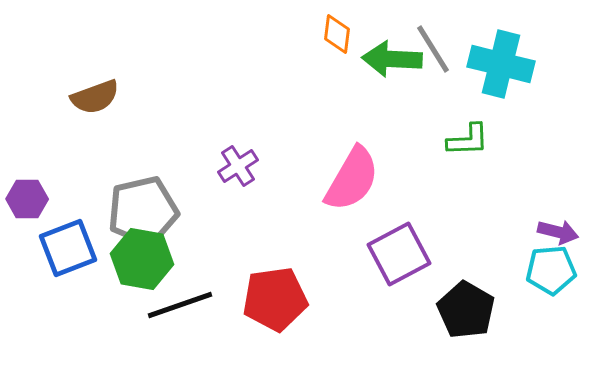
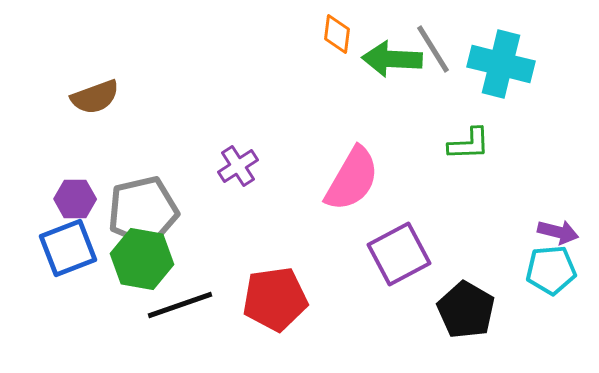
green L-shape: moved 1 px right, 4 px down
purple hexagon: moved 48 px right
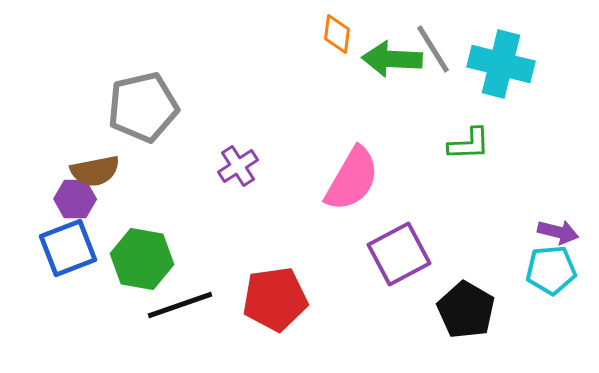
brown semicircle: moved 74 px down; rotated 9 degrees clockwise
gray pentagon: moved 104 px up
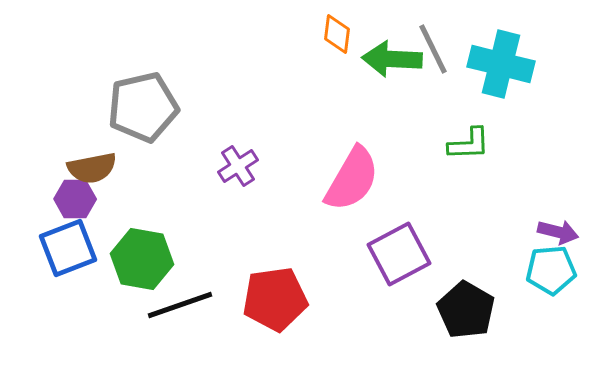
gray line: rotated 6 degrees clockwise
brown semicircle: moved 3 px left, 3 px up
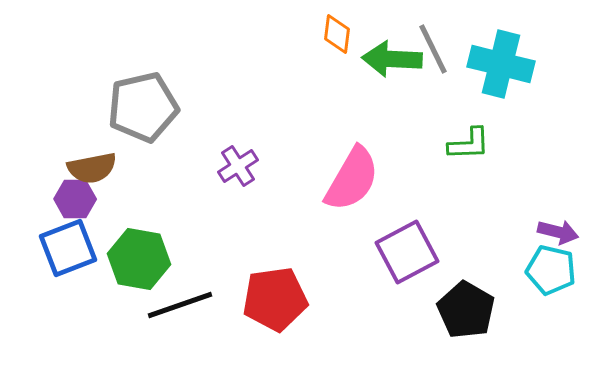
purple square: moved 8 px right, 2 px up
green hexagon: moved 3 px left
cyan pentagon: rotated 18 degrees clockwise
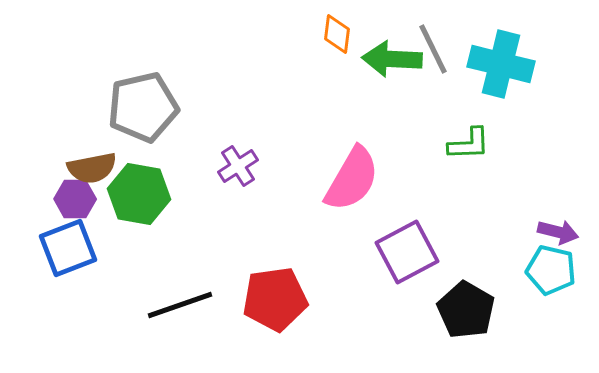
green hexagon: moved 65 px up
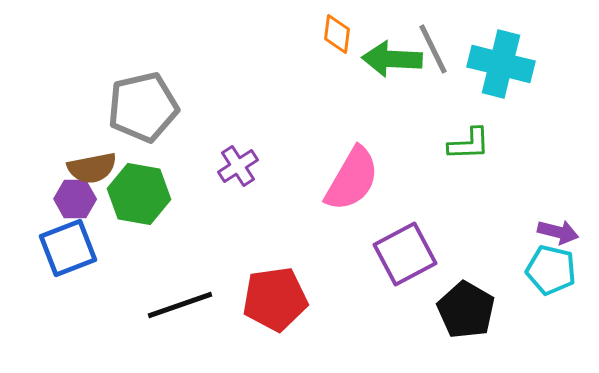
purple square: moved 2 px left, 2 px down
